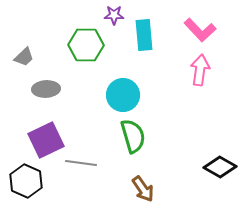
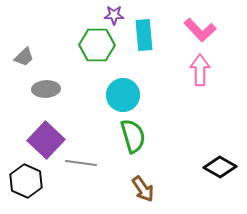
green hexagon: moved 11 px right
pink arrow: rotated 8 degrees counterclockwise
purple square: rotated 21 degrees counterclockwise
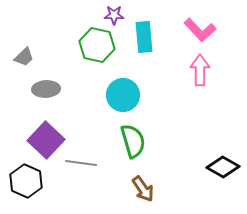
cyan rectangle: moved 2 px down
green hexagon: rotated 12 degrees clockwise
green semicircle: moved 5 px down
black diamond: moved 3 px right
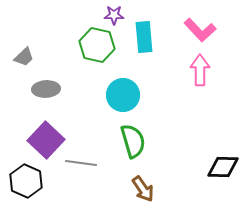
black diamond: rotated 28 degrees counterclockwise
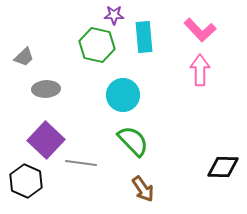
green semicircle: rotated 28 degrees counterclockwise
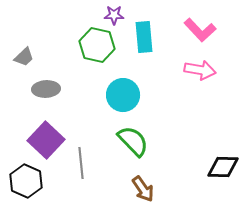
pink arrow: rotated 100 degrees clockwise
gray line: rotated 76 degrees clockwise
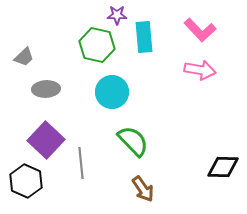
purple star: moved 3 px right
cyan circle: moved 11 px left, 3 px up
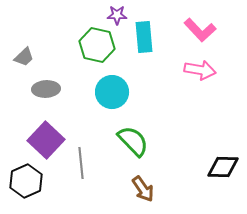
black hexagon: rotated 12 degrees clockwise
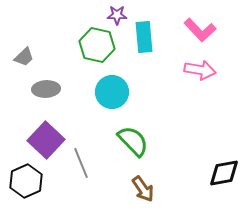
gray line: rotated 16 degrees counterclockwise
black diamond: moved 1 px right, 6 px down; rotated 12 degrees counterclockwise
